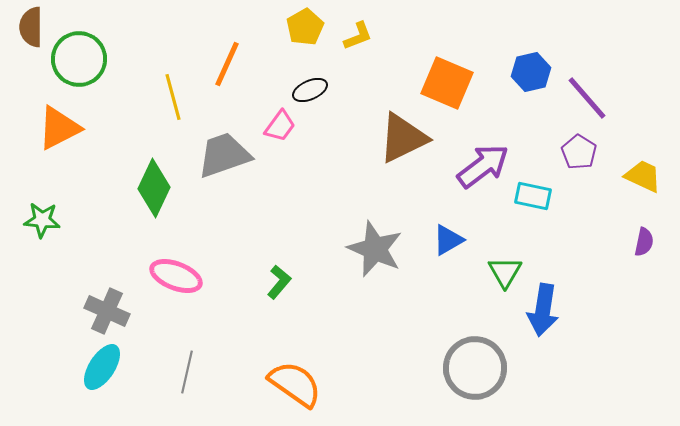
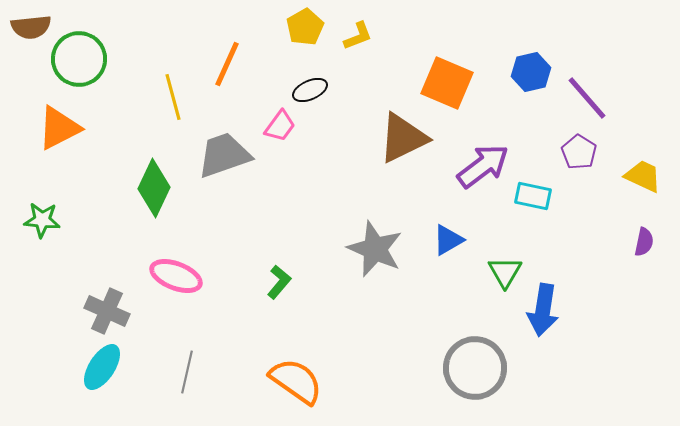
brown semicircle: rotated 96 degrees counterclockwise
orange semicircle: moved 1 px right, 3 px up
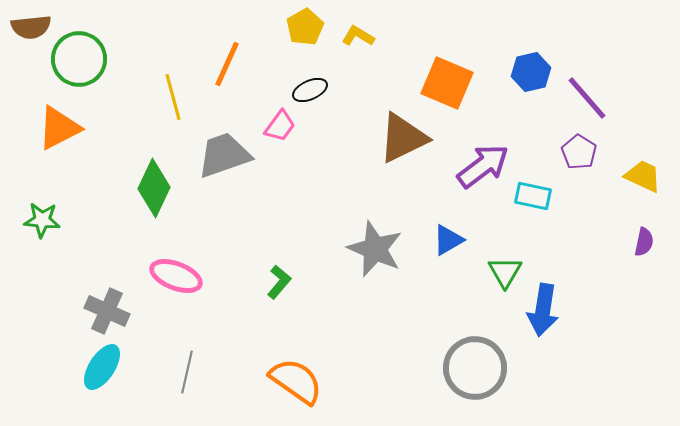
yellow L-shape: rotated 128 degrees counterclockwise
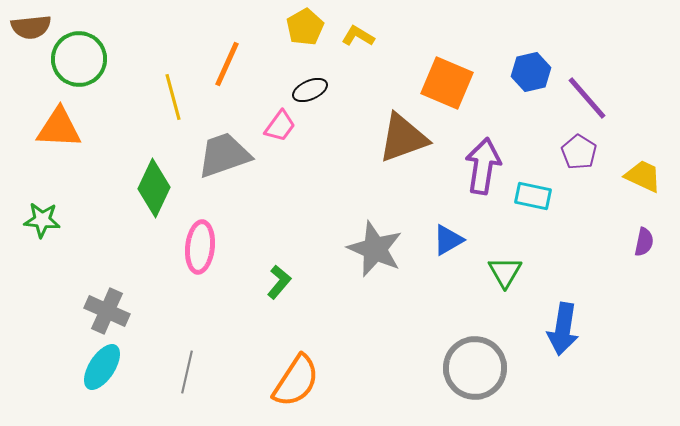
orange triangle: rotated 30 degrees clockwise
brown triangle: rotated 6 degrees clockwise
purple arrow: rotated 44 degrees counterclockwise
pink ellipse: moved 24 px right, 29 px up; rotated 75 degrees clockwise
blue arrow: moved 20 px right, 19 px down
orange semicircle: rotated 88 degrees clockwise
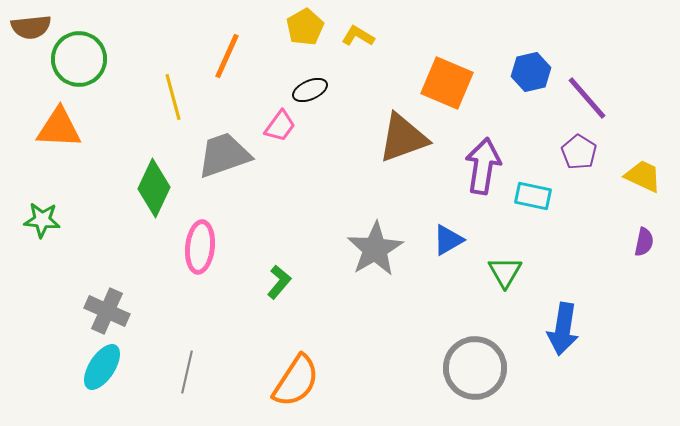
orange line: moved 8 px up
gray star: rotated 18 degrees clockwise
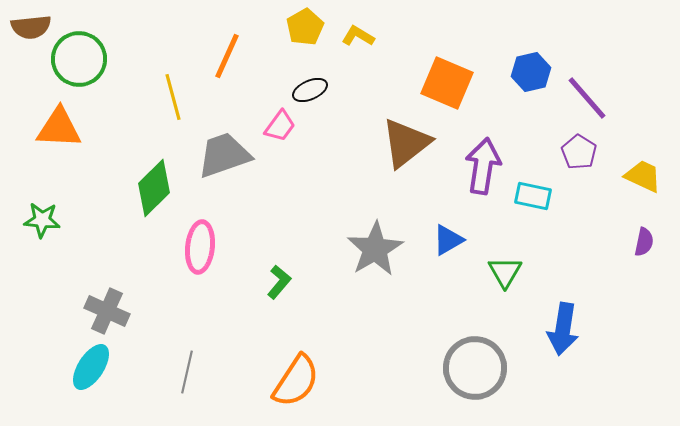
brown triangle: moved 3 px right, 5 px down; rotated 18 degrees counterclockwise
green diamond: rotated 20 degrees clockwise
cyan ellipse: moved 11 px left
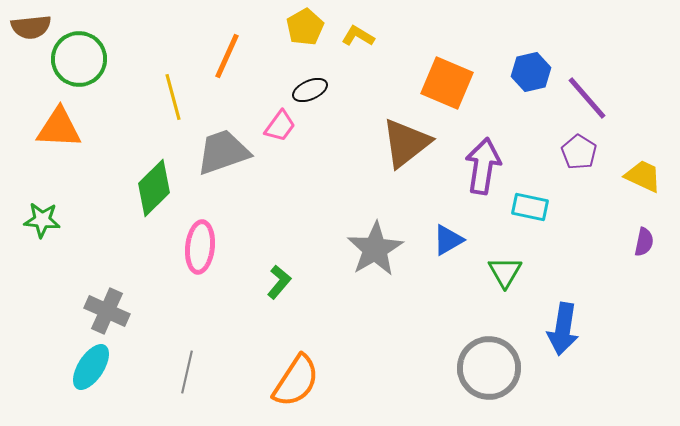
gray trapezoid: moved 1 px left, 3 px up
cyan rectangle: moved 3 px left, 11 px down
gray circle: moved 14 px right
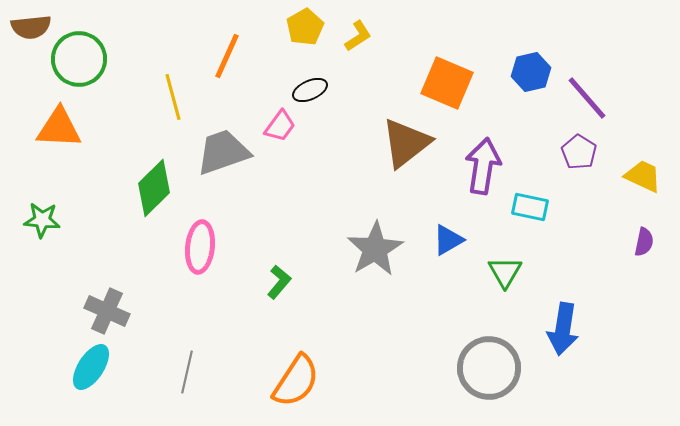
yellow L-shape: rotated 116 degrees clockwise
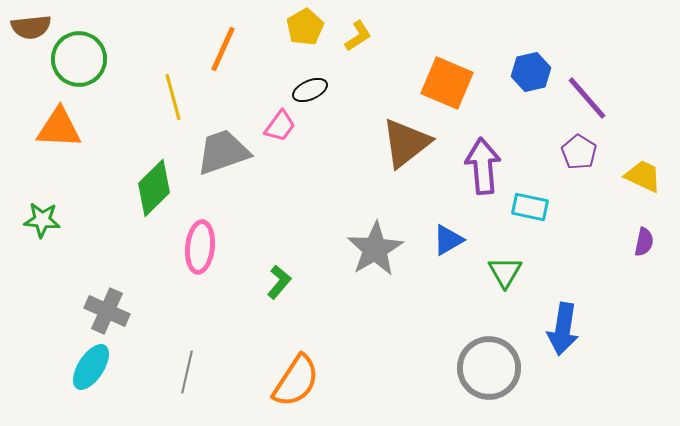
orange line: moved 4 px left, 7 px up
purple arrow: rotated 14 degrees counterclockwise
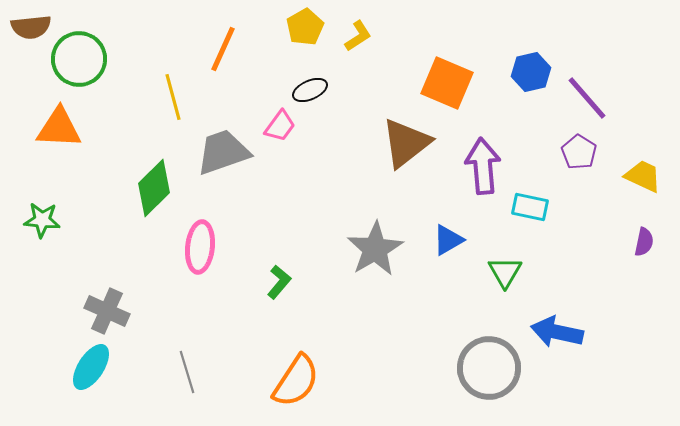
blue arrow: moved 6 px left, 3 px down; rotated 93 degrees clockwise
gray line: rotated 30 degrees counterclockwise
